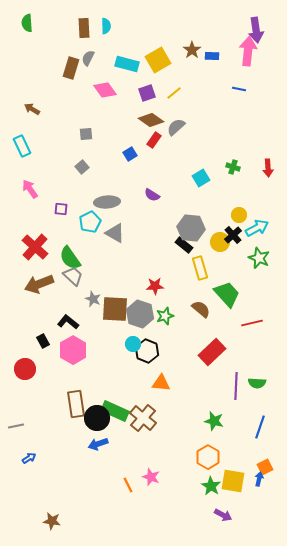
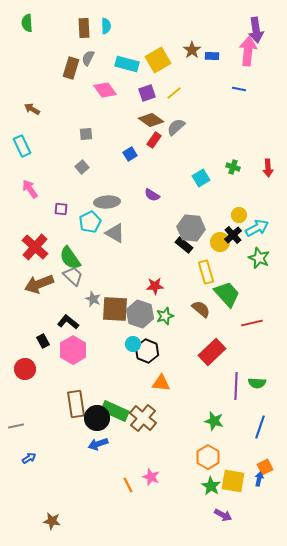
yellow rectangle at (200, 268): moved 6 px right, 4 px down
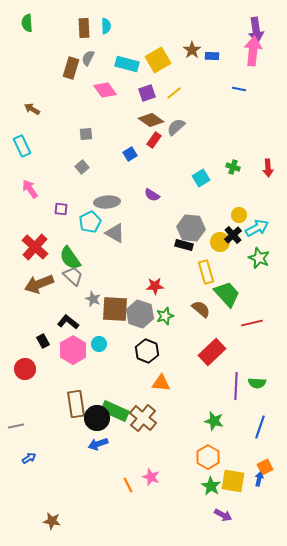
pink arrow at (248, 51): moved 5 px right
black rectangle at (184, 245): rotated 24 degrees counterclockwise
cyan circle at (133, 344): moved 34 px left
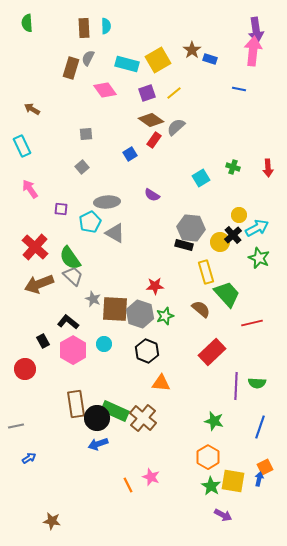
blue rectangle at (212, 56): moved 2 px left, 3 px down; rotated 16 degrees clockwise
cyan circle at (99, 344): moved 5 px right
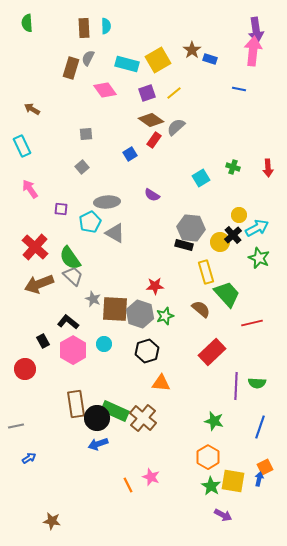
black hexagon at (147, 351): rotated 20 degrees clockwise
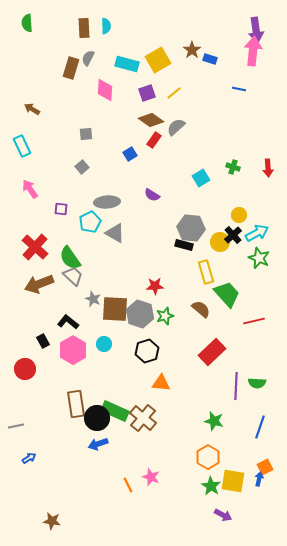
pink diamond at (105, 90): rotated 40 degrees clockwise
cyan arrow at (257, 228): moved 5 px down
red line at (252, 323): moved 2 px right, 2 px up
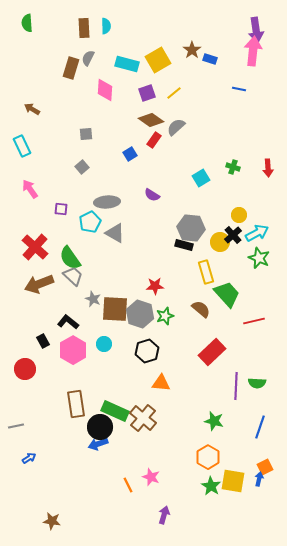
black circle at (97, 418): moved 3 px right, 9 px down
purple arrow at (223, 515): moved 59 px left; rotated 102 degrees counterclockwise
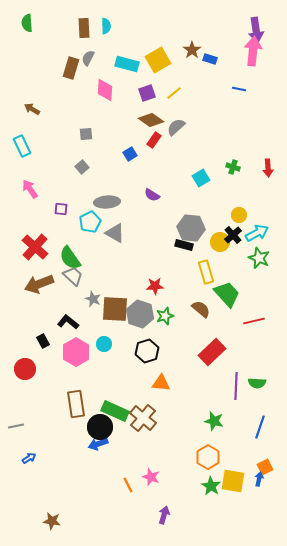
pink hexagon at (73, 350): moved 3 px right, 2 px down
